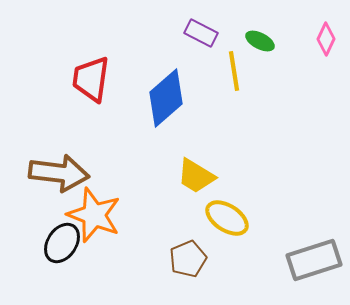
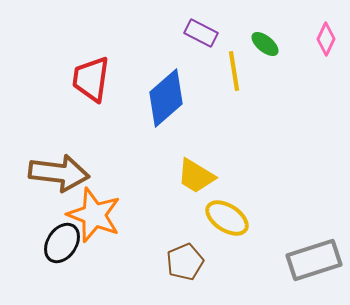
green ellipse: moved 5 px right, 3 px down; rotated 12 degrees clockwise
brown pentagon: moved 3 px left, 3 px down
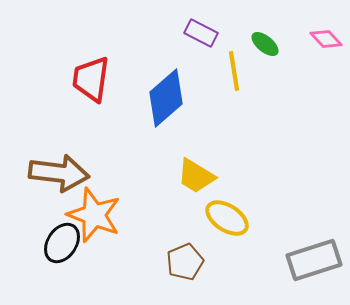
pink diamond: rotated 68 degrees counterclockwise
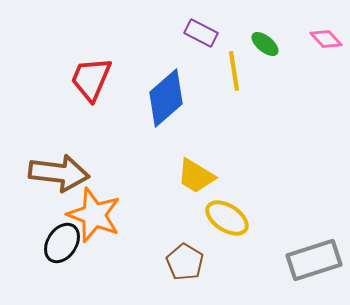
red trapezoid: rotated 15 degrees clockwise
brown pentagon: rotated 18 degrees counterclockwise
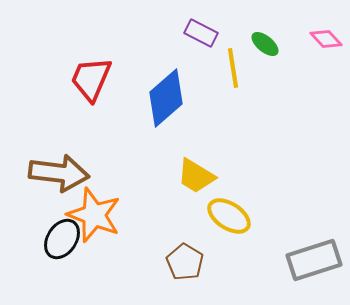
yellow line: moved 1 px left, 3 px up
yellow ellipse: moved 2 px right, 2 px up
black ellipse: moved 4 px up
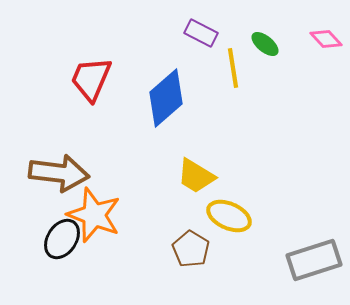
yellow ellipse: rotated 9 degrees counterclockwise
brown pentagon: moved 6 px right, 13 px up
